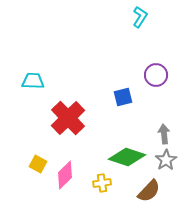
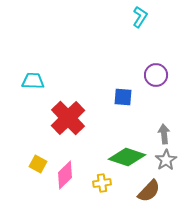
blue square: rotated 18 degrees clockwise
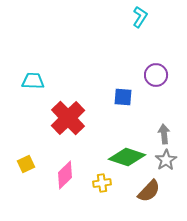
yellow square: moved 12 px left; rotated 36 degrees clockwise
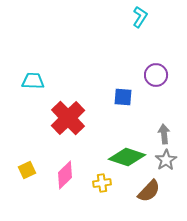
yellow square: moved 1 px right, 6 px down
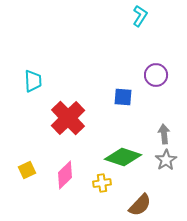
cyan L-shape: moved 1 px up
cyan trapezoid: rotated 85 degrees clockwise
green diamond: moved 4 px left
brown semicircle: moved 9 px left, 14 px down
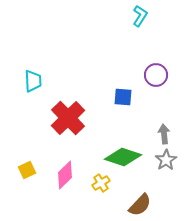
yellow cross: moved 1 px left; rotated 24 degrees counterclockwise
